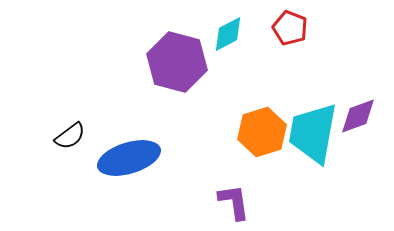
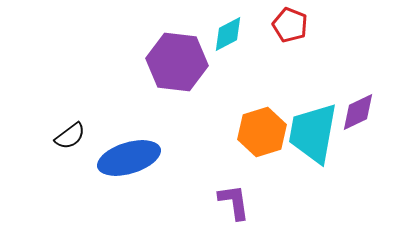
red pentagon: moved 3 px up
purple hexagon: rotated 8 degrees counterclockwise
purple diamond: moved 4 px up; rotated 6 degrees counterclockwise
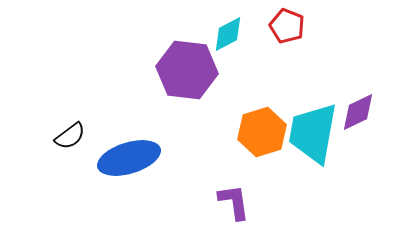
red pentagon: moved 3 px left, 1 px down
purple hexagon: moved 10 px right, 8 px down
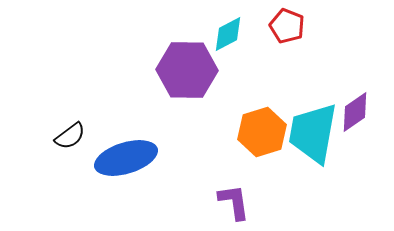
purple hexagon: rotated 6 degrees counterclockwise
purple diamond: moved 3 px left; rotated 9 degrees counterclockwise
blue ellipse: moved 3 px left
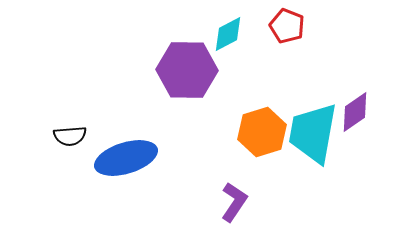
black semicircle: rotated 32 degrees clockwise
purple L-shape: rotated 42 degrees clockwise
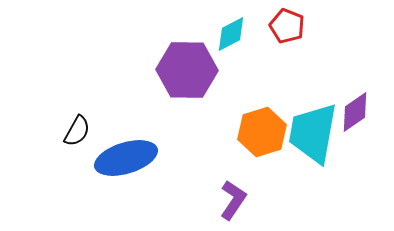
cyan diamond: moved 3 px right
black semicircle: moved 7 px right, 5 px up; rotated 56 degrees counterclockwise
purple L-shape: moved 1 px left, 2 px up
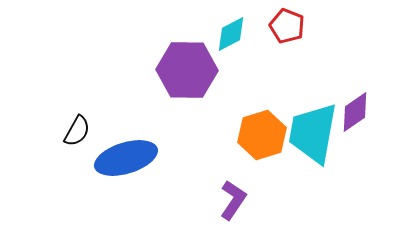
orange hexagon: moved 3 px down
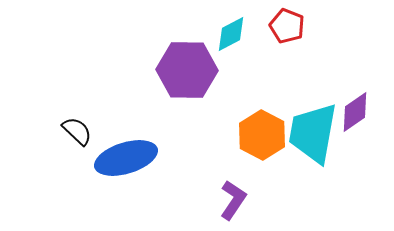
black semicircle: rotated 76 degrees counterclockwise
orange hexagon: rotated 15 degrees counterclockwise
